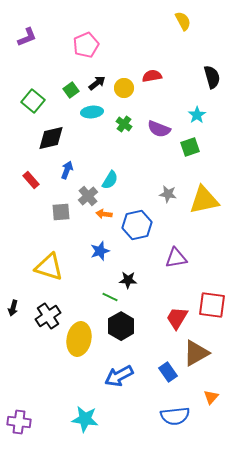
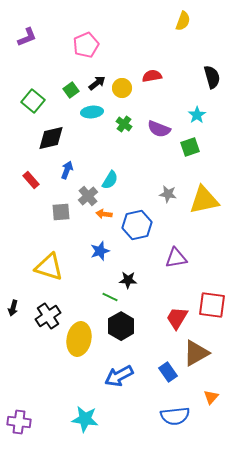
yellow semicircle at (183, 21): rotated 48 degrees clockwise
yellow circle at (124, 88): moved 2 px left
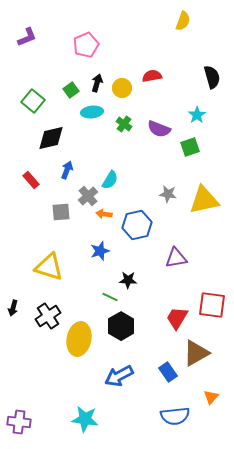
black arrow at (97, 83): rotated 36 degrees counterclockwise
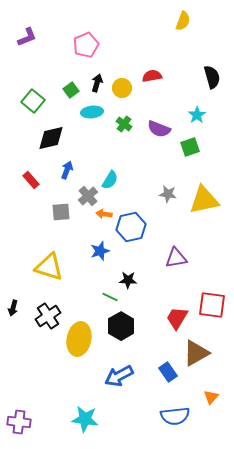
blue hexagon at (137, 225): moved 6 px left, 2 px down
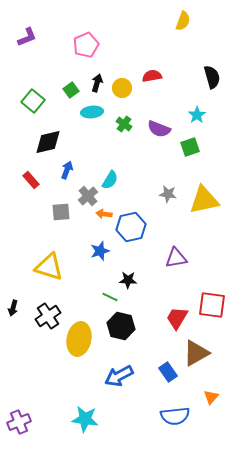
black diamond at (51, 138): moved 3 px left, 4 px down
black hexagon at (121, 326): rotated 16 degrees counterclockwise
purple cross at (19, 422): rotated 30 degrees counterclockwise
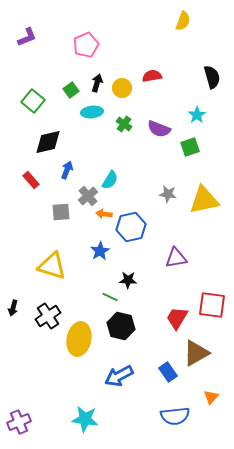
blue star at (100, 251): rotated 12 degrees counterclockwise
yellow triangle at (49, 267): moved 3 px right, 1 px up
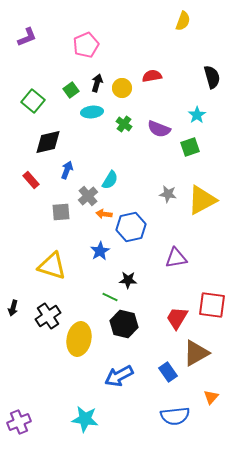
yellow triangle at (204, 200): moved 2 px left; rotated 16 degrees counterclockwise
black hexagon at (121, 326): moved 3 px right, 2 px up
